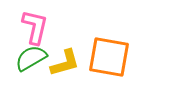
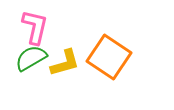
orange square: rotated 24 degrees clockwise
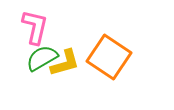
green semicircle: moved 11 px right
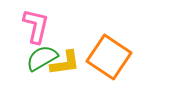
pink L-shape: moved 1 px right, 1 px up
yellow L-shape: rotated 8 degrees clockwise
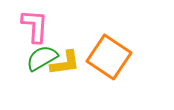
pink L-shape: moved 1 px left; rotated 9 degrees counterclockwise
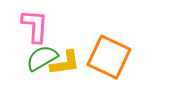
orange square: rotated 9 degrees counterclockwise
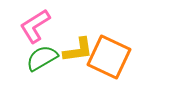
pink L-shape: rotated 126 degrees counterclockwise
yellow L-shape: moved 13 px right, 13 px up
